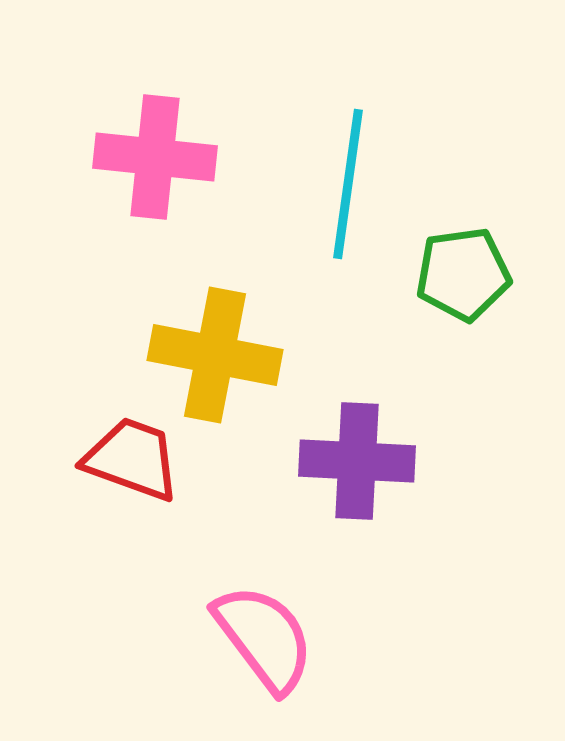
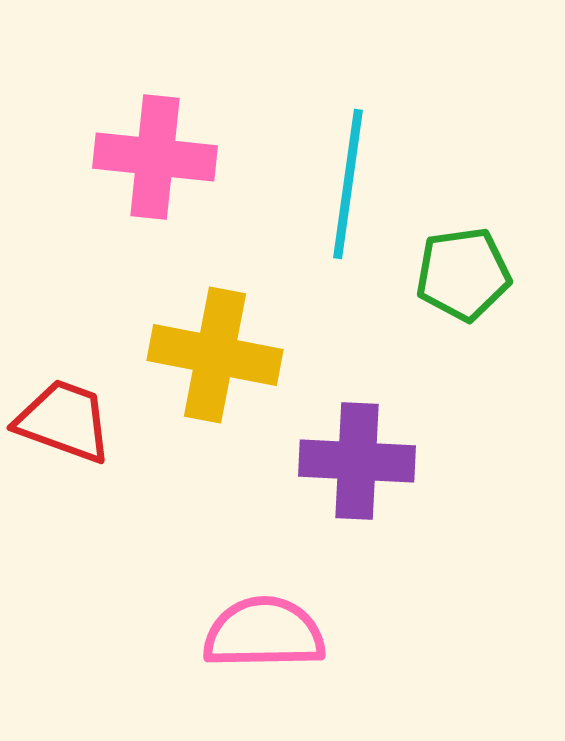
red trapezoid: moved 68 px left, 38 px up
pink semicircle: moved 5 px up; rotated 54 degrees counterclockwise
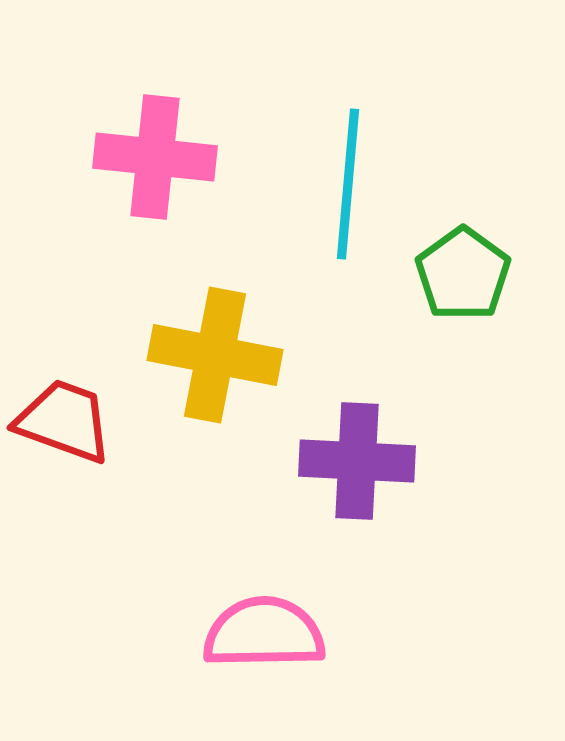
cyan line: rotated 3 degrees counterclockwise
green pentagon: rotated 28 degrees counterclockwise
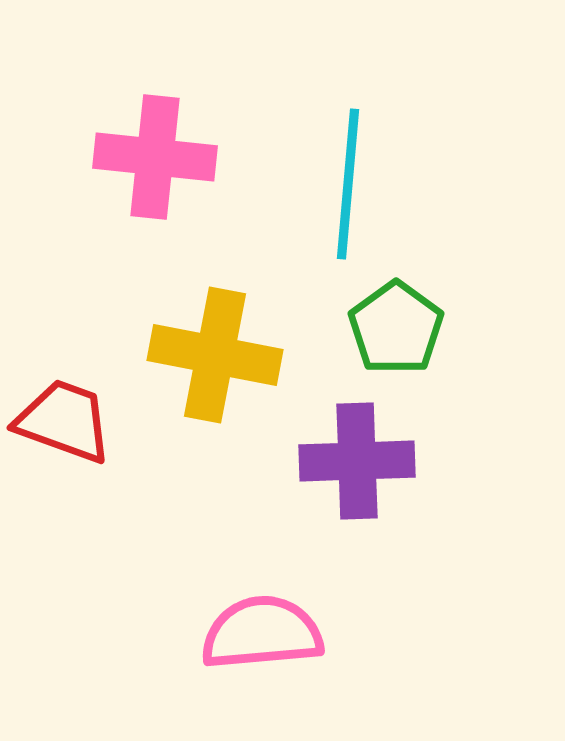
green pentagon: moved 67 px left, 54 px down
purple cross: rotated 5 degrees counterclockwise
pink semicircle: moved 2 px left; rotated 4 degrees counterclockwise
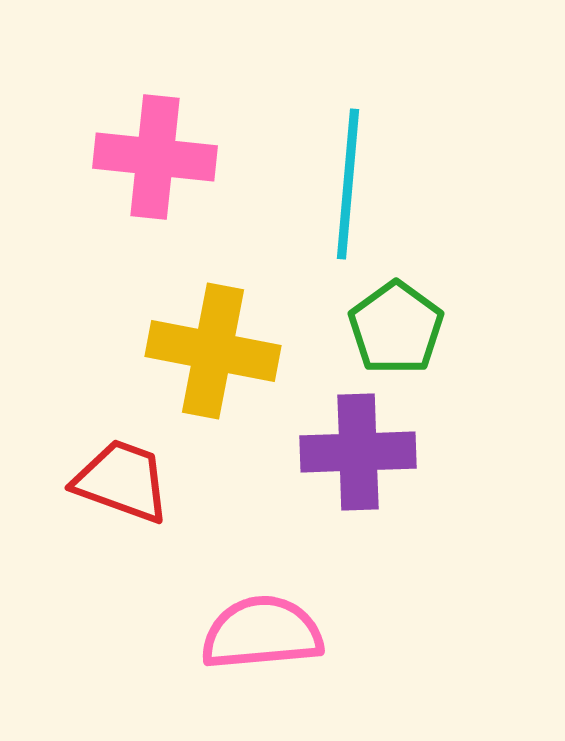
yellow cross: moved 2 px left, 4 px up
red trapezoid: moved 58 px right, 60 px down
purple cross: moved 1 px right, 9 px up
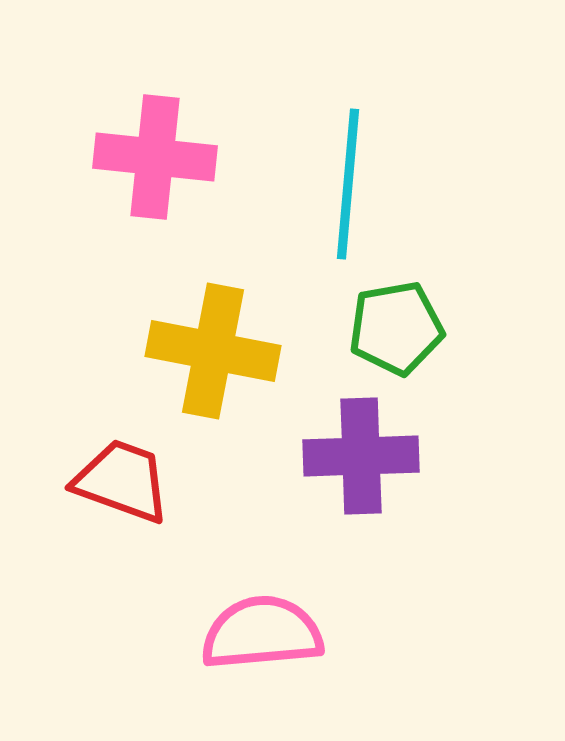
green pentagon: rotated 26 degrees clockwise
purple cross: moved 3 px right, 4 px down
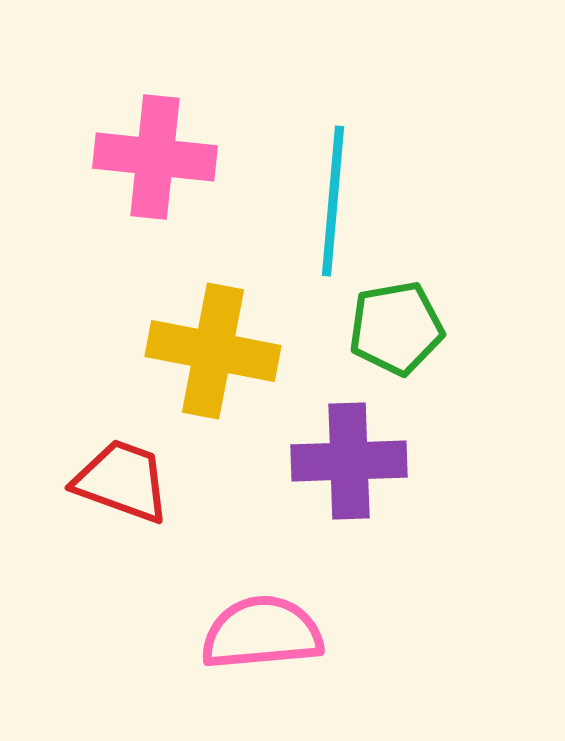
cyan line: moved 15 px left, 17 px down
purple cross: moved 12 px left, 5 px down
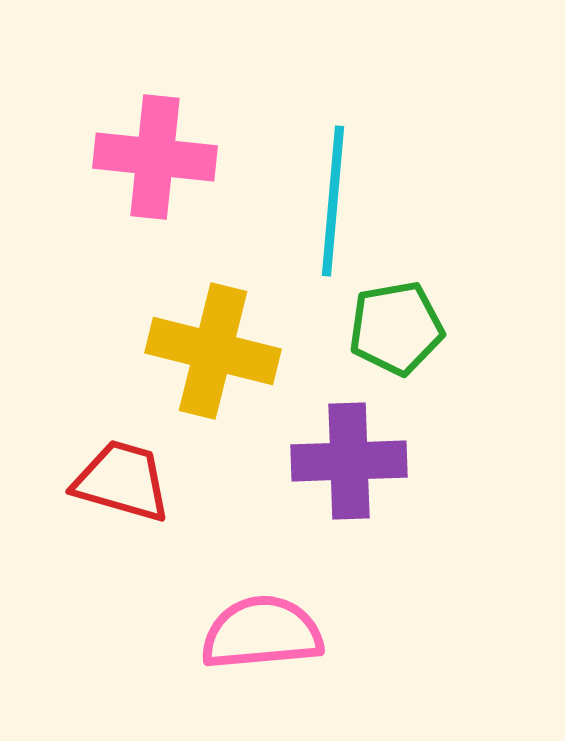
yellow cross: rotated 3 degrees clockwise
red trapezoid: rotated 4 degrees counterclockwise
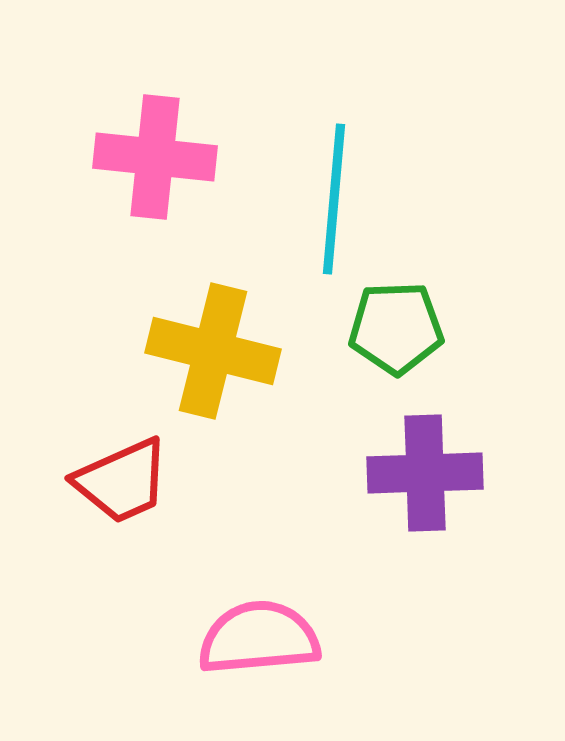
cyan line: moved 1 px right, 2 px up
green pentagon: rotated 8 degrees clockwise
purple cross: moved 76 px right, 12 px down
red trapezoid: rotated 140 degrees clockwise
pink semicircle: moved 3 px left, 5 px down
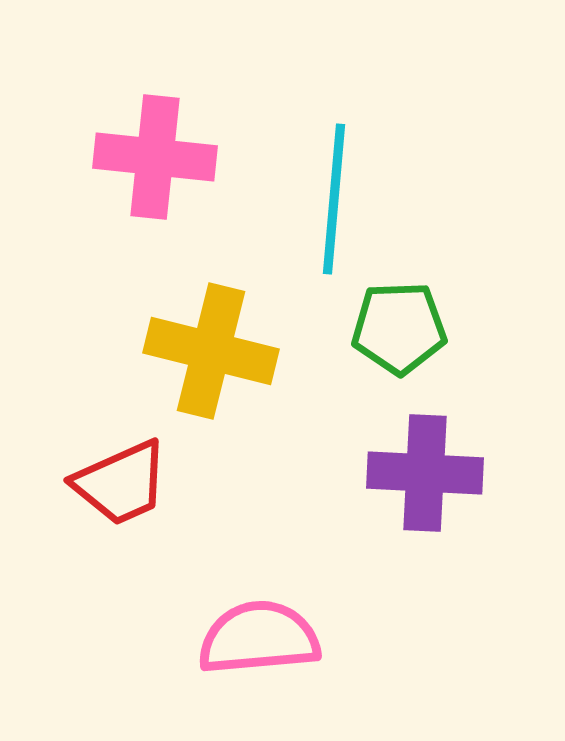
green pentagon: moved 3 px right
yellow cross: moved 2 px left
purple cross: rotated 5 degrees clockwise
red trapezoid: moved 1 px left, 2 px down
